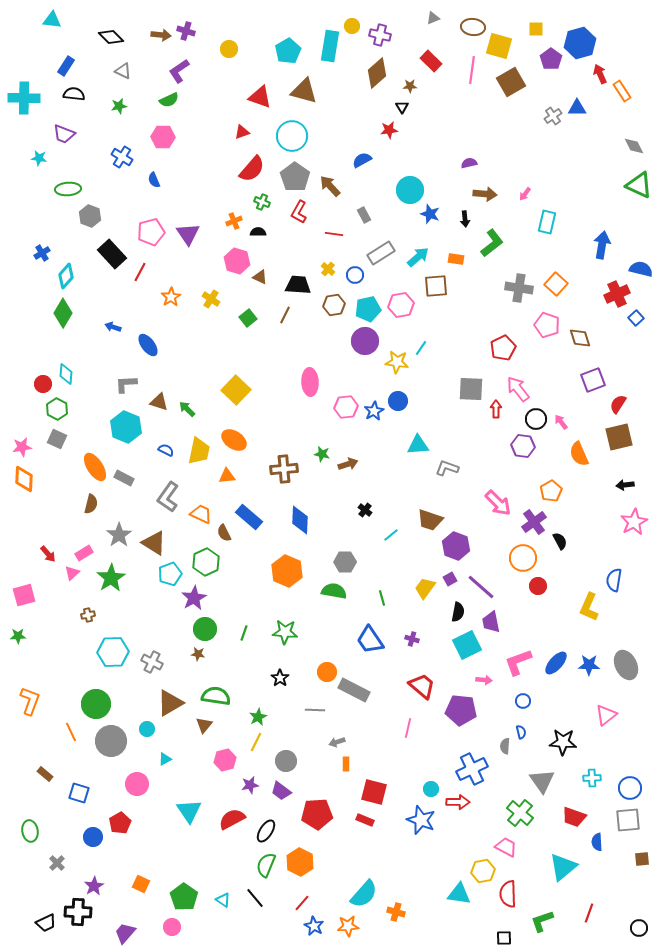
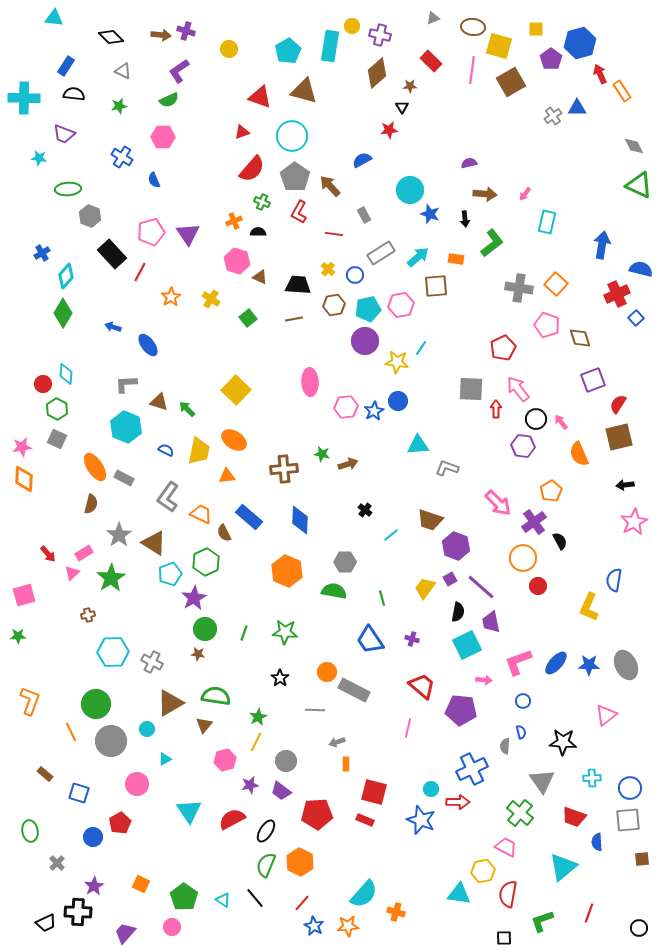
cyan triangle at (52, 20): moved 2 px right, 2 px up
brown line at (285, 315): moved 9 px right, 4 px down; rotated 54 degrees clockwise
red semicircle at (508, 894): rotated 12 degrees clockwise
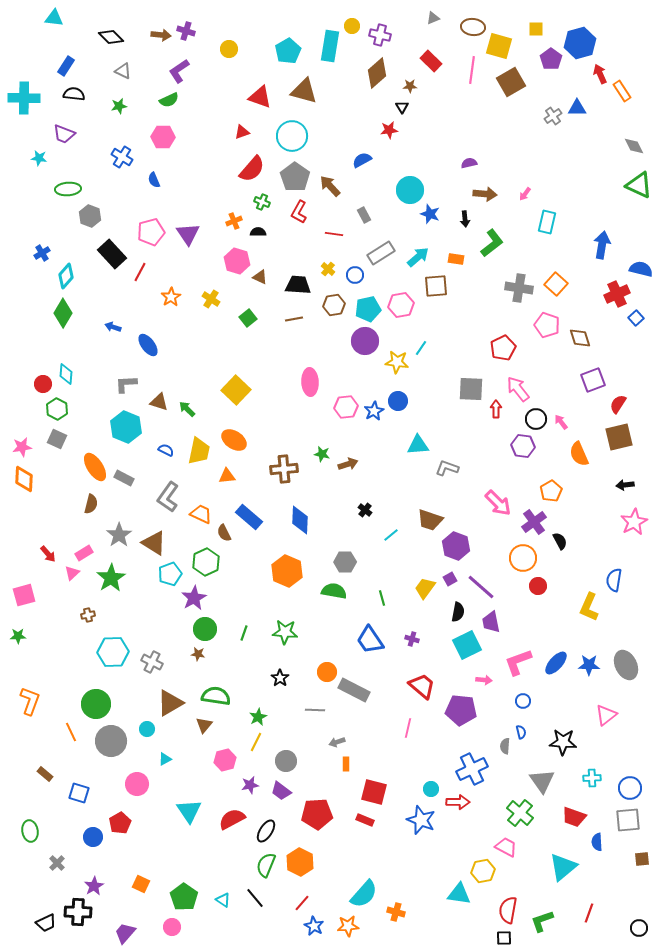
red semicircle at (508, 894): moved 16 px down
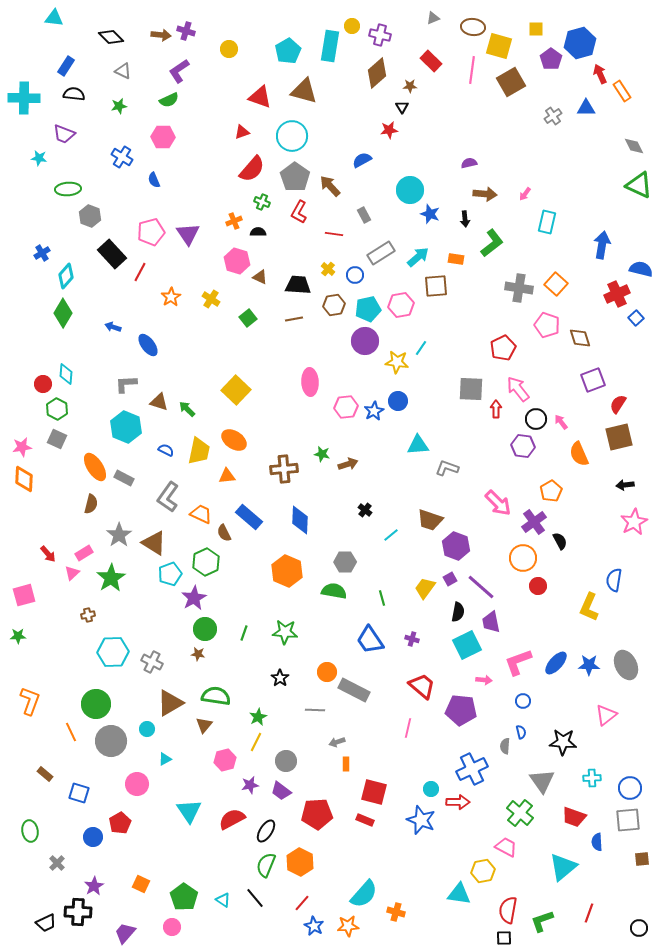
blue triangle at (577, 108): moved 9 px right
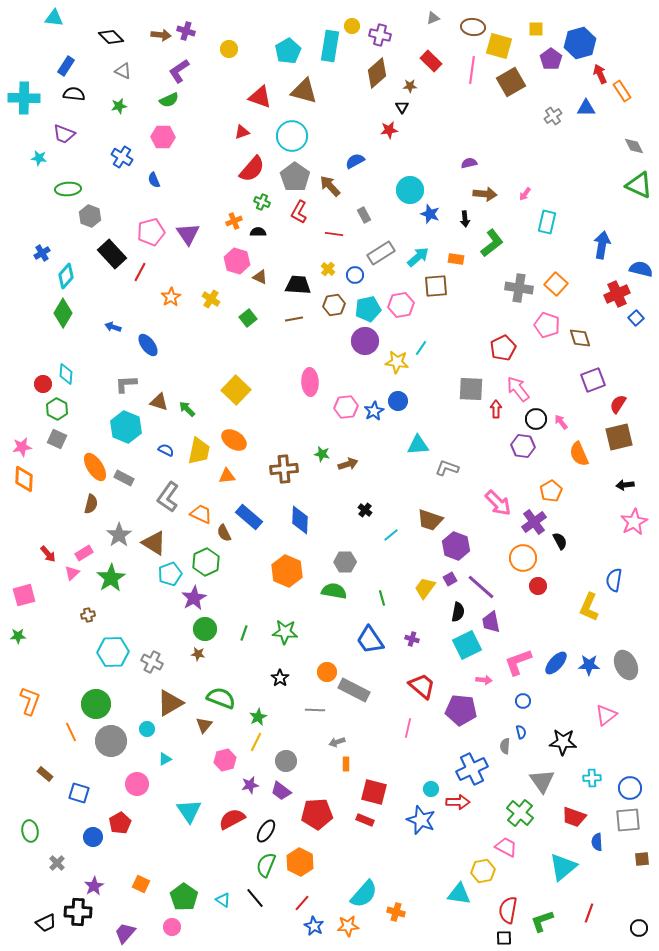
blue semicircle at (362, 160): moved 7 px left, 1 px down
green semicircle at (216, 696): moved 5 px right, 2 px down; rotated 12 degrees clockwise
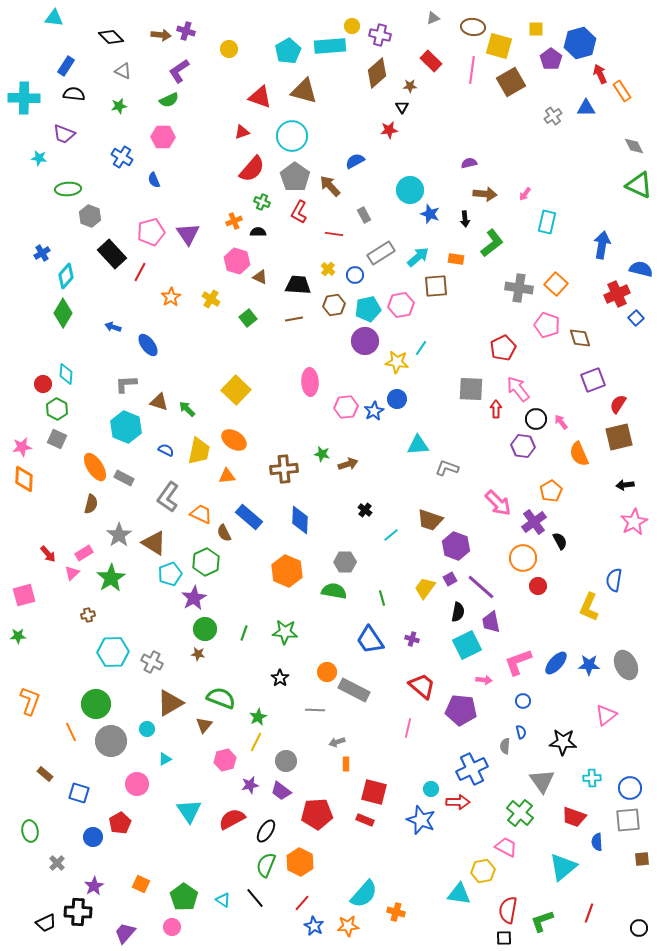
cyan rectangle at (330, 46): rotated 76 degrees clockwise
blue circle at (398, 401): moved 1 px left, 2 px up
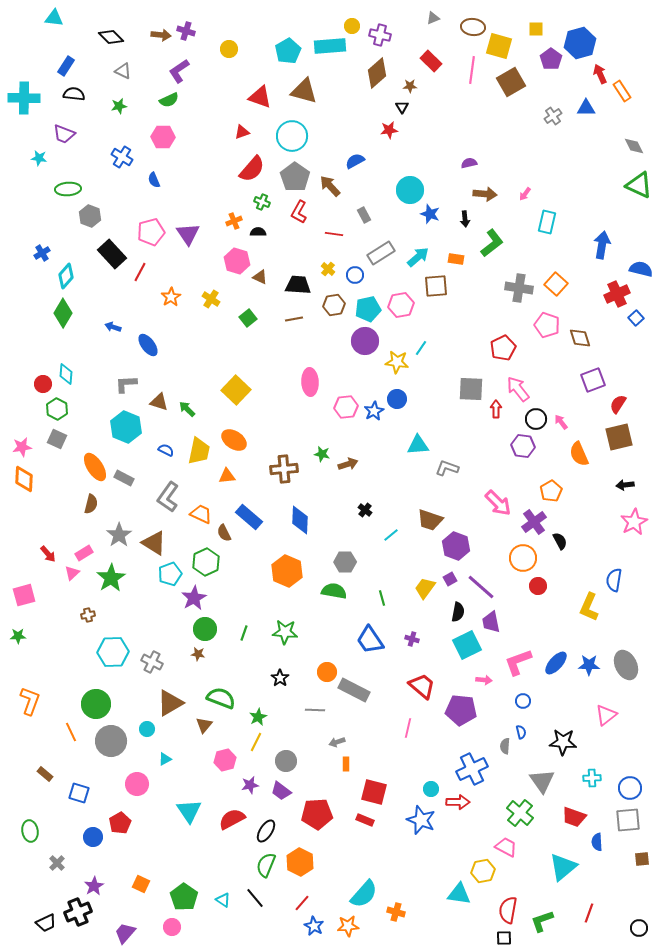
black cross at (78, 912): rotated 24 degrees counterclockwise
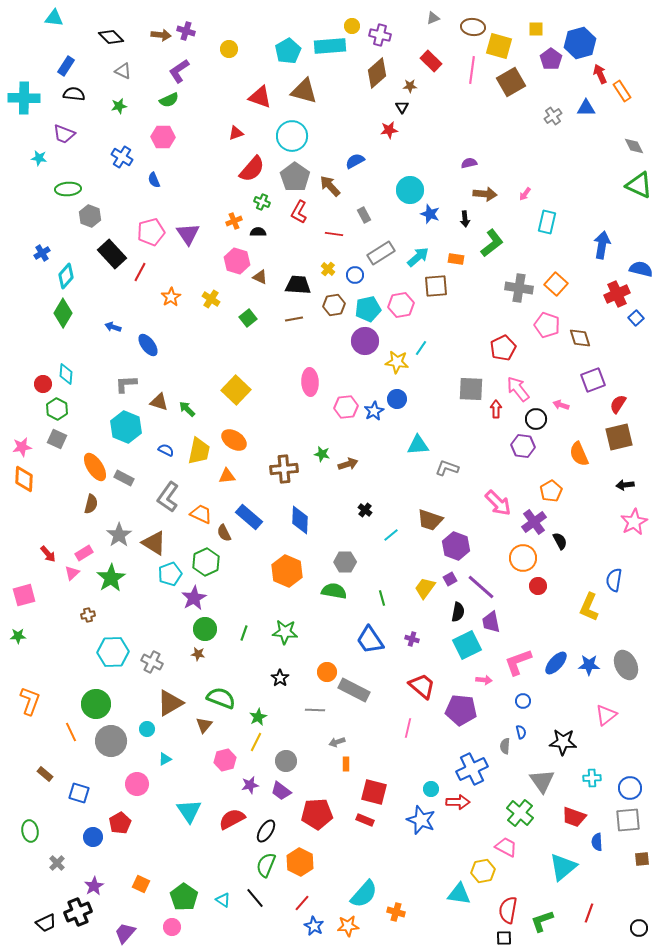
red triangle at (242, 132): moved 6 px left, 1 px down
pink arrow at (561, 422): moved 17 px up; rotated 35 degrees counterclockwise
